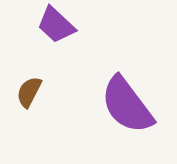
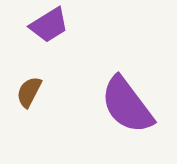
purple trapezoid: moved 7 px left; rotated 75 degrees counterclockwise
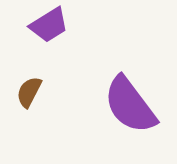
purple semicircle: moved 3 px right
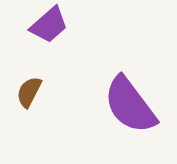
purple trapezoid: rotated 9 degrees counterclockwise
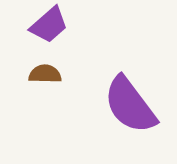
brown semicircle: moved 16 px right, 18 px up; rotated 64 degrees clockwise
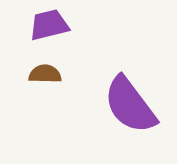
purple trapezoid: rotated 153 degrees counterclockwise
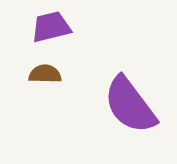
purple trapezoid: moved 2 px right, 2 px down
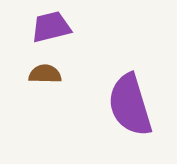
purple semicircle: rotated 20 degrees clockwise
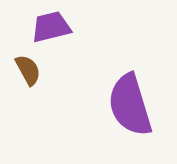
brown semicircle: moved 17 px left, 4 px up; rotated 60 degrees clockwise
